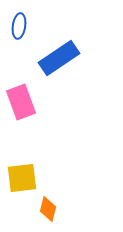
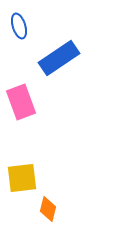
blue ellipse: rotated 25 degrees counterclockwise
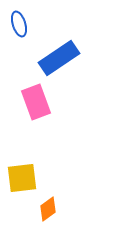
blue ellipse: moved 2 px up
pink rectangle: moved 15 px right
orange diamond: rotated 40 degrees clockwise
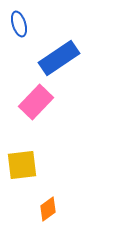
pink rectangle: rotated 64 degrees clockwise
yellow square: moved 13 px up
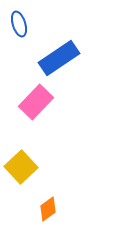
yellow square: moved 1 px left, 2 px down; rotated 36 degrees counterclockwise
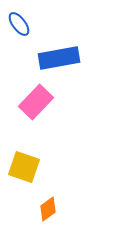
blue ellipse: rotated 20 degrees counterclockwise
blue rectangle: rotated 24 degrees clockwise
yellow square: moved 3 px right; rotated 28 degrees counterclockwise
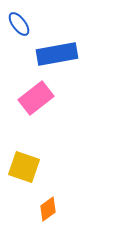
blue rectangle: moved 2 px left, 4 px up
pink rectangle: moved 4 px up; rotated 8 degrees clockwise
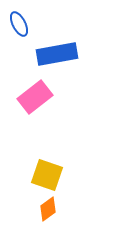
blue ellipse: rotated 10 degrees clockwise
pink rectangle: moved 1 px left, 1 px up
yellow square: moved 23 px right, 8 px down
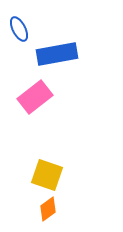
blue ellipse: moved 5 px down
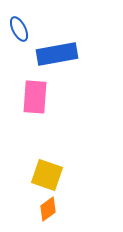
pink rectangle: rotated 48 degrees counterclockwise
